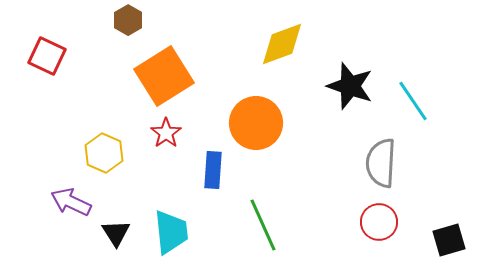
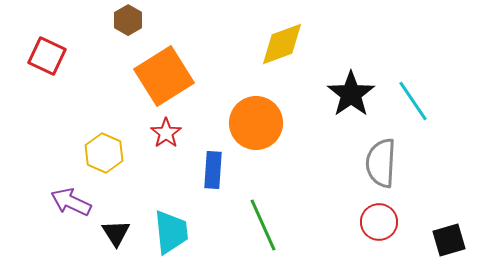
black star: moved 1 px right, 8 px down; rotated 18 degrees clockwise
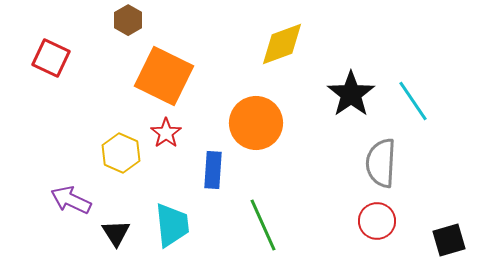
red square: moved 4 px right, 2 px down
orange square: rotated 32 degrees counterclockwise
yellow hexagon: moved 17 px right
purple arrow: moved 2 px up
red circle: moved 2 px left, 1 px up
cyan trapezoid: moved 1 px right, 7 px up
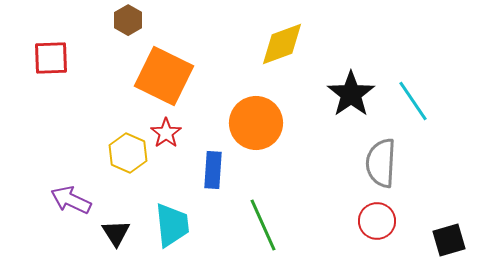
red square: rotated 27 degrees counterclockwise
yellow hexagon: moved 7 px right
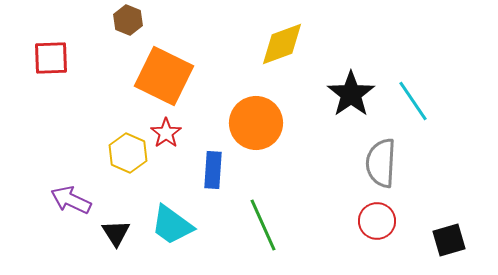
brown hexagon: rotated 8 degrees counterclockwise
cyan trapezoid: rotated 132 degrees clockwise
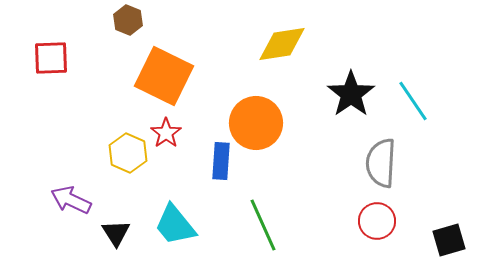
yellow diamond: rotated 12 degrees clockwise
blue rectangle: moved 8 px right, 9 px up
cyan trapezoid: moved 3 px right; rotated 15 degrees clockwise
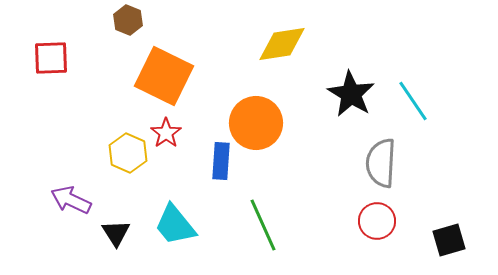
black star: rotated 6 degrees counterclockwise
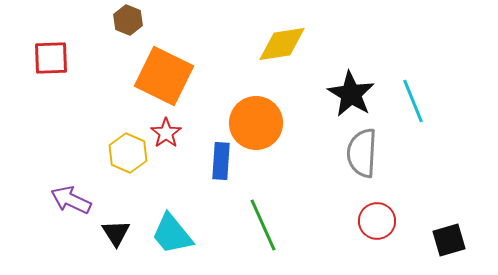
cyan line: rotated 12 degrees clockwise
gray semicircle: moved 19 px left, 10 px up
cyan trapezoid: moved 3 px left, 9 px down
